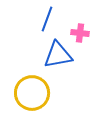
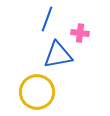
yellow circle: moved 5 px right, 1 px up
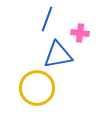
yellow circle: moved 4 px up
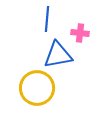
blue line: rotated 15 degrees counterclockwise
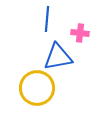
blue triangle: moved 2 px down
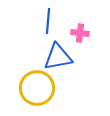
blue line: moved 1 px right, 2 px down
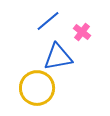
blue line: rotated 45 degrees clockwise
pink cross: moved 2 px right, 1 px up; rotated 30 degrees clockwise
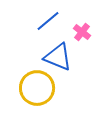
blue triangle: rotated 32 degrees clockwise
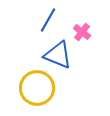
blue line: moved 1 px up; rotated 20 degrees counterclockwise
blue triangle: moved 2 px up
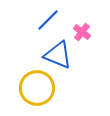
blue line: rotated 15 degrees clockwise
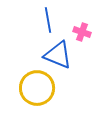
blue line: rotated 55 degrees counterclockwise
pink cross: rotated 18 degrees counterclockwise
